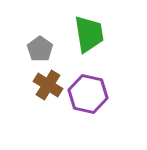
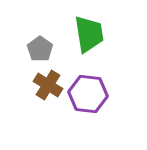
purple hexagon: rotated 6 degrees counterclockwise
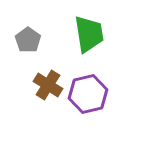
gray pentagon: moved 12 px left, 9 px up
purple hexagon: rotated 21 degrees counterclockwise
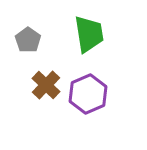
brown cross: moved 2 px left; rotated 12 degrees clockwise
purple hexagon: rotated 9 degrees counterclockwise
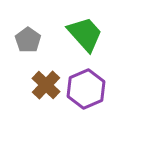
green trapezoid: moved 4 px left; rotated 33 degrees counterclockwise
purple hexagon: moved 2 px left, 5 px up
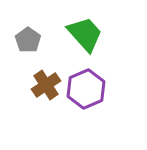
brown cross: rotated 12 degrees clockwise
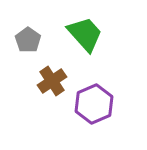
brown cross: moved 6 px right, 4 px up
purple hexagon: moved 8 px right, 15 px down
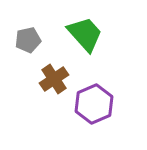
gray pentagon: rotated 25 degrees clockwise
brown cross: moved 2 px right, 2 px up
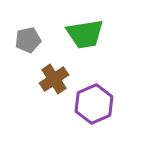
green trapezoid: rotated 123 degrees clockwise
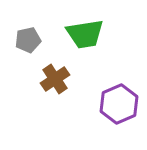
brown cross: moved 1 px right
purple hexagon: moved 25 px right
